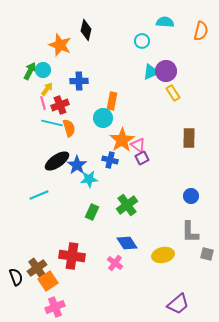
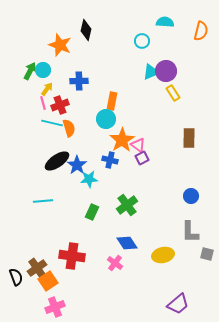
cyan circle at (103, 118): moved 3 px right, 1 px down
cyan line at (39, 195): moved 4 px right, 6 px down; rotated 18 degrees clockwise
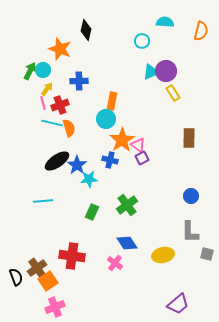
orange star at (60, 45): moved 4 px down
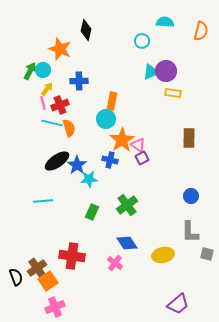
yellow rectangle at (173, 93): rotated 49 degrees counterclockwise
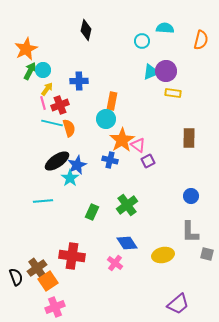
cyan semicircle at (165, 22): moved 6 px down
orange semicircle at (201, 31): moved 9 px down
orange star at (60, 49): moved 34 px left; rotated 25 degrees clockwise
purple square at (142, 158): moved 6 px right, 3 px down
blue star at (77, 165): rotated 12 degrees clockwise
cyan star at (89, 179): moved 19 px left, 1 px up; rotated 30 degrees counterclockwise
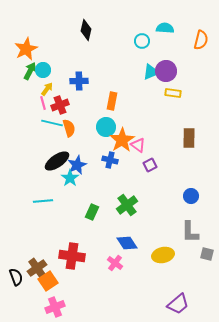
cyan circle at (106, 119): moved 8 px down
purple square at (148, 161): moved 2 px right, 4 px down
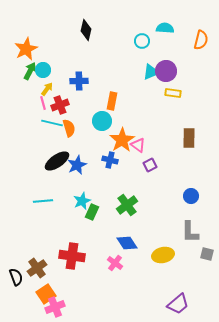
cyan circle at (106, 127): moved 4 px left, 6 px up
cyan star at (70, 178): moved 12 px right, 23 px down; rotated 12 degrees clockwise
orange square at (48, 281): moved 2 px left, 13 px down
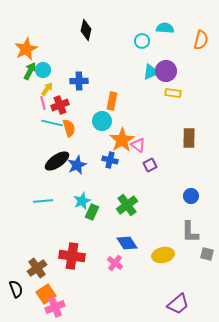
black semicircle at (16, 277): moved 12 px down
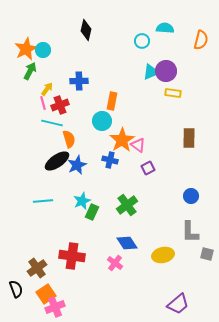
cyan circle at (43, 70): moved 20 px up
orange semicircle at (69, 128): moved 11 px down
purple square at (150, 165): moved 2 px left, 3 px down
